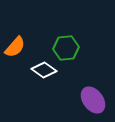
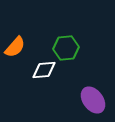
white diamond: rotated 40 degrees counterclockwise
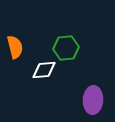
orange semicircle: rotated 55 degrees counterclockwise
purple ellipse: rotated 40 degrees clockwise
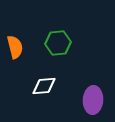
green hexagon: moved 8 px left, 5 px up
white diamond: moved 16 px down
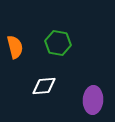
green hexagon: rotated 15 degrees clockwise
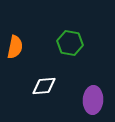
green hexagon: moved 12 px right
orange semicircle: rotated 25 degrees clockwise
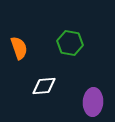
orange semicircle: moved 4 px right, 1 px down; rotated 30 degrees counterclockwise
purple ellipse: moved 2 px down
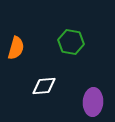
green hexagon: moved 1 px right, 1 px up
orange semicircle: moved 3 px left; rotated 35 degrees clockwise
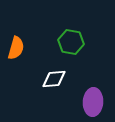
white diamond: moved 10 px right, 7 px up
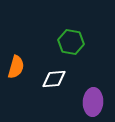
orange semicircle: moved 19 px down
